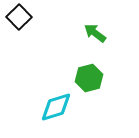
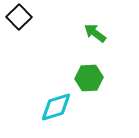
green hexagon: rotated 12 degrees clockwise
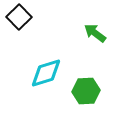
green hexagon: moved 3 px left, 13 px down
cyan diamond: moved 10 px left, 34 px up
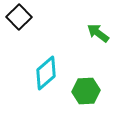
green arrow: moved 3 px right
cyan diamond: rotated 24 degrees counterclockwise
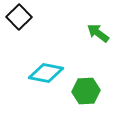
cyan diamond: rotated 52 degrees clockwise
